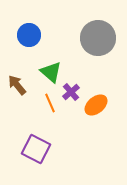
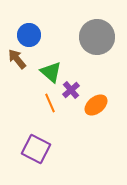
gray circle: moved 1 px left, 1 px up
brown arrow: moved 26 px up
purple cross: moved 2 px up
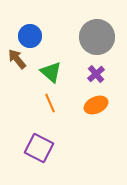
blue circle: moved 1 px right, 1 px down
purple cross: moved 25 px right, 16 px up
orange ellipse: rotated 15 degrees clockwise
purple square: moved 3 px right, 1 px up
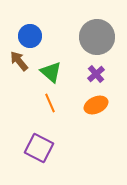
brown arrow: moved 2 px right, 2 px down
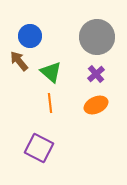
orange line: rotated 18 degrees clockwise
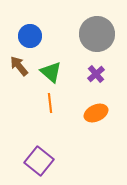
gray circle: moved 3 px up
brown arrow: moved 5 px down
orange ellipse: moved 8 px down
purple square: moved 13 px down; rotated 12 degrees clockwise
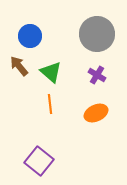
purple cross: moved 1 px right, 1 px down; rotated 18 degrees counterclockwise
orange line: moved 1 px down
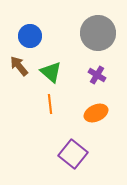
gray circle: moved 1 px right, 1 px up
purple square: moved 34 px right, 7 px up
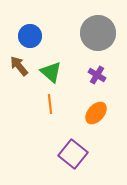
orange ellipse: rotated 25 degrees counterclockwise
